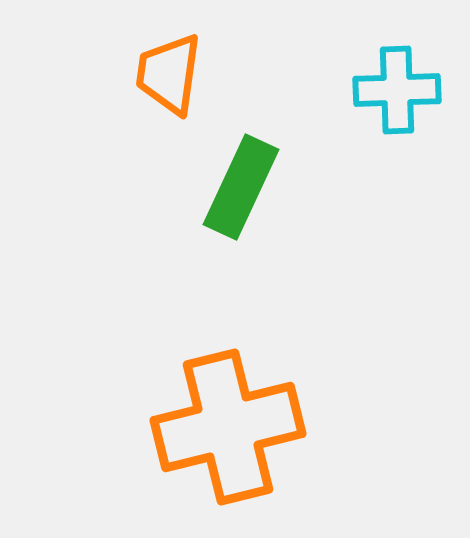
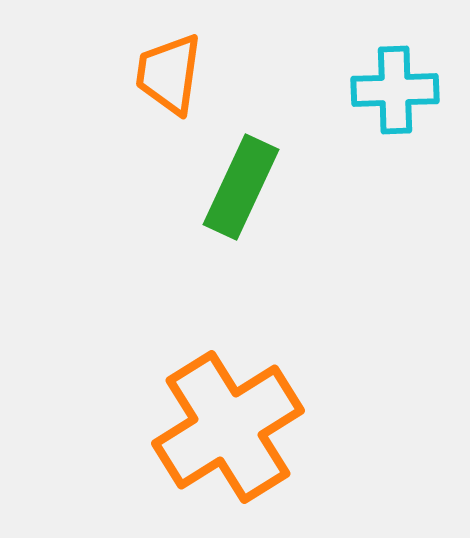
cyan cross: moved 2 px left
orange cross: rotated 18 degrees counterclockwise
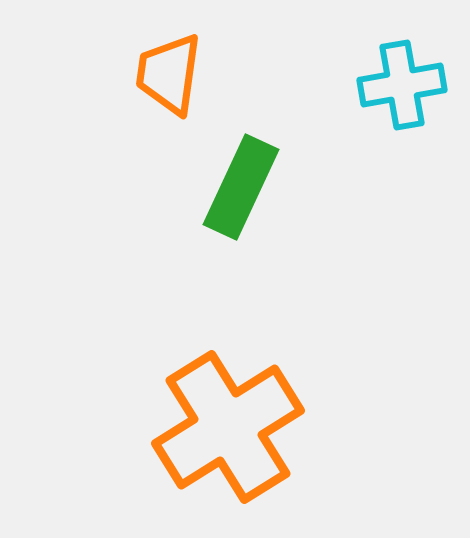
cyan cross: moved 7 px right, 5 px up; rotated 8 degrees counterclockwise
